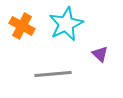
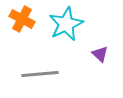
orange cross: moved 7 px up
gray line: moved 13 px left
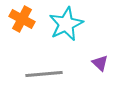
purple triangle: moved 9 px down
gray line: moved 4 px right
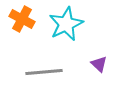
purple triangle: moved 1 px left, 1 px down
gray line: moved 2 px up
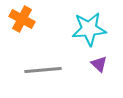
cyan star: moved 23 px right, 5 px down; rotated 20 degrees clockwise
gray line: moved 1 px left, 2 px up
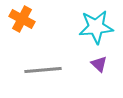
cyan star: moved 7 px right, 2 px up
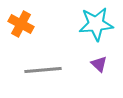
orange cross: moved 1 px left, 5 px down
cyan star: moved 3 px up
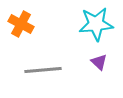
purple triangle: moved 2 px up
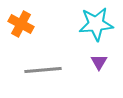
purple triangle: rotated 18 degrees clockwise
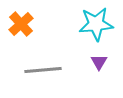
orange cross: rotated 20 degrees clockwise
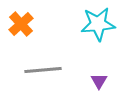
cyan star: moved 2 px right
purple triangle: moved 19 px down
